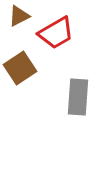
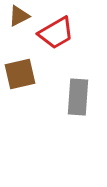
brown square: moved 6 px down; rotated 20 degrees clockwise
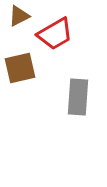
red trapezoid: moved 1 px left, 1 px down
brown square: moved 6 px up
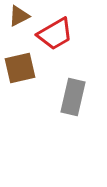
gray rectangle: moved 5 px left; rotated 9 degrees clockwise
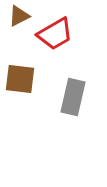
brown square: moved 11 px down; rotated 20 degrees clockwise
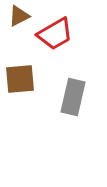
brown square: rotated 12 degrees counterclockwise
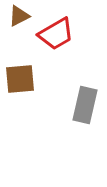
red trapezoid: moved 1 px right
gray rectangle: moved 12 px right, 8 px down
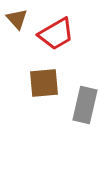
brown triangle: moved 2 px left, 3 px down; rotated 45 degrees counterclockwise
brown square: moved 24 px right, 4 px down
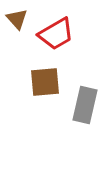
brown square: moved 1 px right, 1 px up
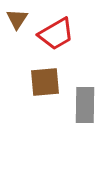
brown triangle: rotated 15 degrees clockwise
gray rectangle: rotated 12 degrees counterclockwise
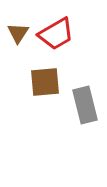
brown triangle: moved 1 px right, 14 px down
gray rectangle: rotated 15 degrees counterclockwise
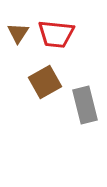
red trapezoid: rotated 36 degrees clockwise
brown square: rotated 24 degrees counterclockwise
